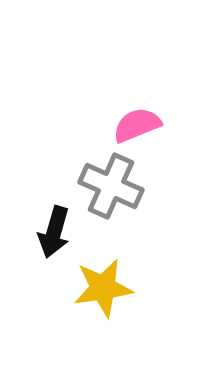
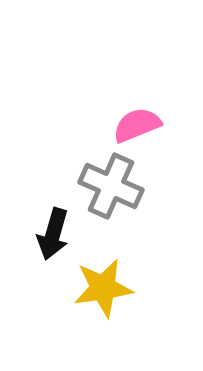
black arrow: moved 1 px left, 2 px down
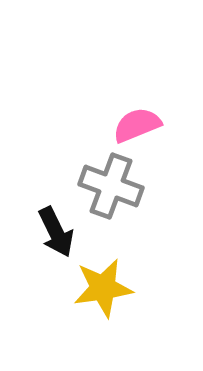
gray cross: rotated 4 degrees counterclockwise
black arrow: moved 3 px right, 2 px up; rotated 42 degrees counterclockwise
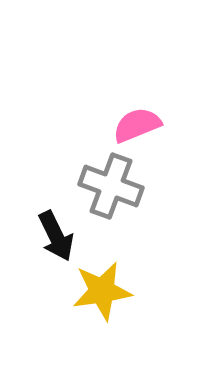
black arrow: moved 4 px down
yellow star: moved 1 px left, 3 px down
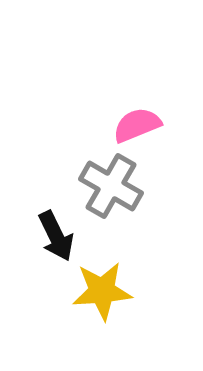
gray cross: rotated 10 degrees clockwise
yellow star: rotated 4 degrees clockwise
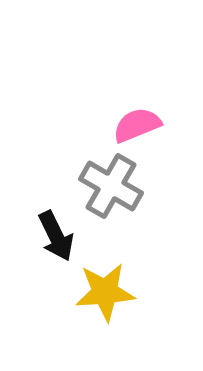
yellow star: moved 3 px right, 1 px down
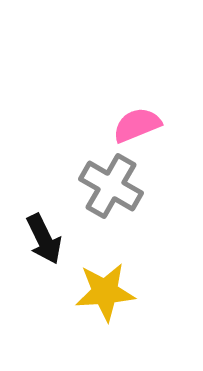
black arrow: moved 12 px left, 3 px down
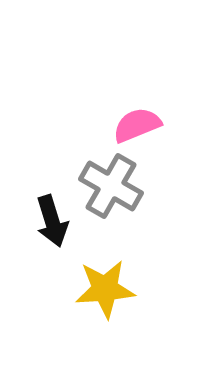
black arrow: moved 8 px right, 18 px up; rotated 9 degrees clockwise
yellow star: moved 3 px up
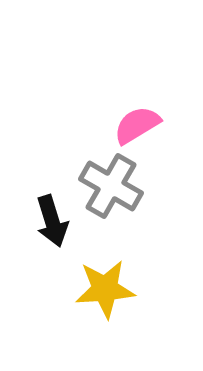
pink semicircle: rotated 9 degrees counterclockwise
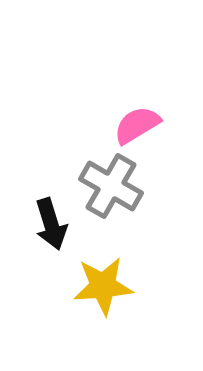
black arrow: moved 1 px left, 3 px down
yellow star: moved 2 px left, 3 px up
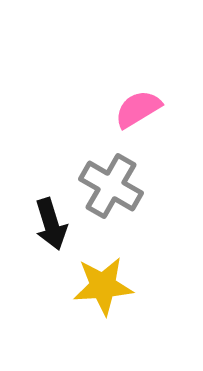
pink semicircle: moved 1 px right, 16 px up
